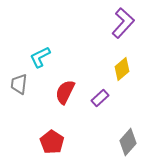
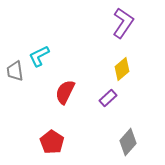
purple L-shape: rotated 8 degrees counterclockwise
cyan L-shape: moved 1 px left, 1 px up
gray trapezoid: moved 4 px left, 13 px up; rotated 15 degrees counterclockwise
purple rectangle: moved 8 px right
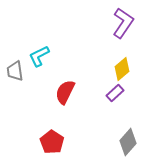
purple rectangle: moved 7 px right, 5 px up
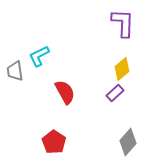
purple L-shape: rotated 32 degrees counterclockwise
red semicircle: rotated 125 degrees clockwise
red pentagon: moved 2 px right
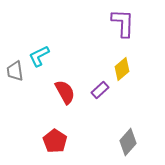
purple rectangle: moved 15 px left, 3 px up
red pentagon: moved 1 px right, 1 px up
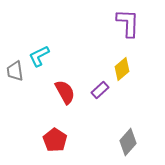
purple L-shape: moved 5 px right
red pentagon: moved 1 px up
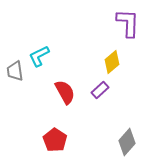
yellow diamond: moved 10 px left, 7 px up
gray diamond: moved 1 px left
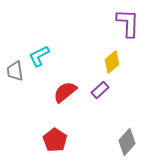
red semicircle: rotated 100 degrees counterclockwise
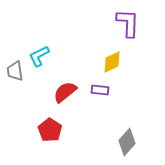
yellow diamond: rotated 15 degrees clockwise
purple rectangle: rotated 48 degrees clockwise
red pentagon: moved 5 px left, 10 px up
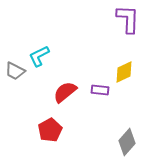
purple L-shape: moved 4 px up
yellow diamond: moved 12 px right, 10 px down
gray trapezoid: rotated 55 degrees counterclockwise
red pentagon: rotated 10 degrees clockwise
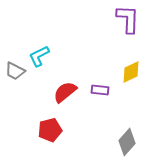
yellow diamond: moved 7 px right
red pentagon: rotated 15 degrees clockwise
